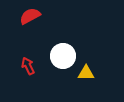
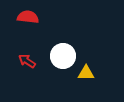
red semicircle: moved 2 px left, 1 px down; rotated 35 degrees clockwise
red arrow: moved 1 px left, 5 px up; rotated 30 degrees counterclockwise
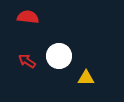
white circle: moved 4 px left
yellow triangle: moved 5 px down
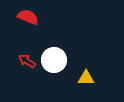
red semicircle: rotated 15 degrees clockwise
white circle: moved 5 px left, 4 px down
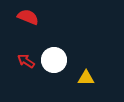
red arrow: moved 1 px left
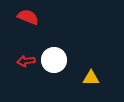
red arrow: rotated 42 degrees counterclockwise
yellow triangle: moved 5 px right
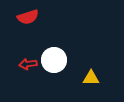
red semicircle: rotated 140 degrees clockwise
red arrow: moved 2 px right, 3 px down
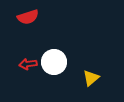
white circle: moved 2 px down
yellow triangle: rotated 42 degrees counterclockwise
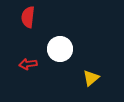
red semicircle: rotated 115 degrees clockwise
white circle: moved 6 px right, 13 px up
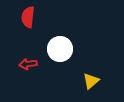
yellow triangle: moved 3 px down
